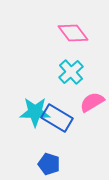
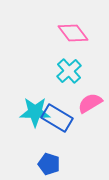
cyan cross: moved 2 px left, 1 px up
pink semicircle: moved 2 px left, 1 px down
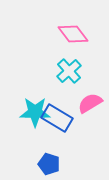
pink diamond: moved 1 px down
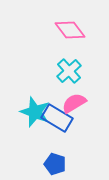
pink diamond: moved 3 px left, 4 px up
pink semicircle: moved 16 px left
cyan star: rotated 20 degrees clockwise
blue pentagon: moved 6 px right
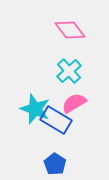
cyan star: moved 3 px up
blue rectangle: moved 1 px left, 2 px down
blue pentagon: rotated 15 degrees clockwise
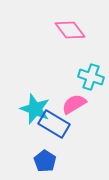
cyan cross: moved 22 px right, 6 px down; rotated 30 degrees counterclockwise
pink semicircle: moved 1 px down
blue rectangle: moved 2 px left, 4 px down
blue pentagon: moved 10 px left, 3 px up
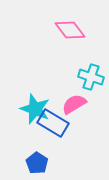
blue rectangle: moved 1 px left, 1 px up
blue pentagon: moved 8 px left, 2 px down
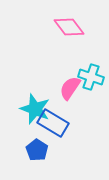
pink diamond: moved 1 px left, 3 px up
pink semicircle: moved 4 px left, 16 px up; rotated 25 degrees counterclockwise
blue pentagon: moved 13 px up
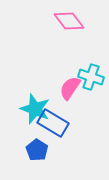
pink diamond: moved 6 px up
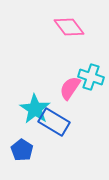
pink diamond: moved 6 px down
cyan star: rotated 12 degrees clockwise
blue rectangle: moved 1 px right, 1 px up
blue pentagon: moved 15 px left
